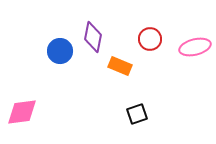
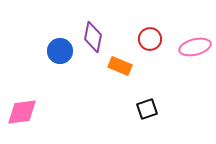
black square: moved 10 px right, 5 px up
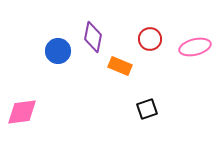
blue circle: moved 2 px left
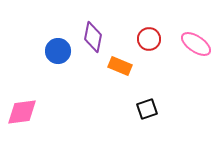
red circle: moved 1 px left
pink ellipse: moved 1 px right, 3 px up; rotated 48 degrees clockwise
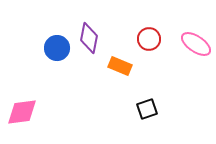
purple diamond: moved 4 px left, 1 px down
blue circle: moved 1 px left, 3 px up
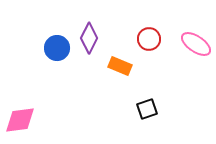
purple diamond: rotated 16 degrees clockwise
pink diamond: moved 2 px left, 8 px down
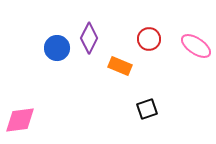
pink ellipse: moved 2 px down
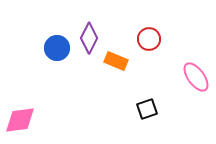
pink ellipse: moved 31 px down; rotated 20 degrees clockwise
orange rectangle: moved 4 px left, 5 px up
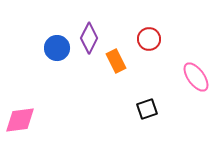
orange rectangle: rotated 40 degrees clockwise
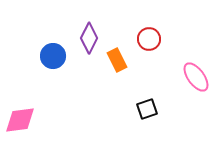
blue circle: moved 4 px left, 8 px down
orange rectangle: moved 1 px right, 1 px up
